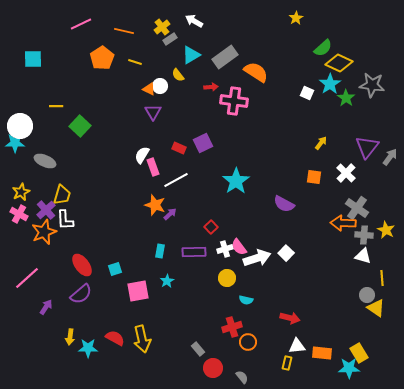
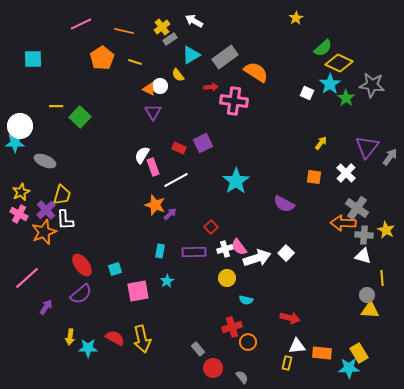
green square at (80, 126): moved 9 px up
yellow triangle at (376, 308): moved 6 px left, 2 px down; rotated 30 degrees counterclockwise
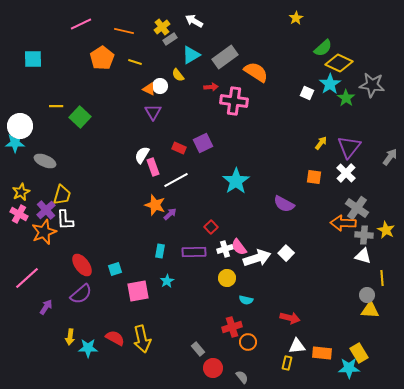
purple triangle at (367, 147): moved 18 px left
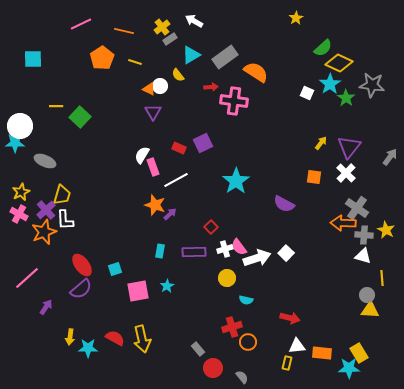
cyan star at (167, 281): moved 5 px down
purple semicircle at (81, 294): moved 5 px up
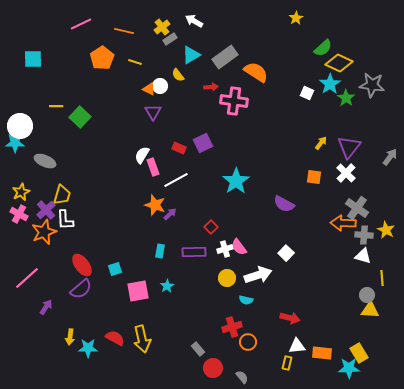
white arrow at (257, 258): moved 1 px right, 17 px down
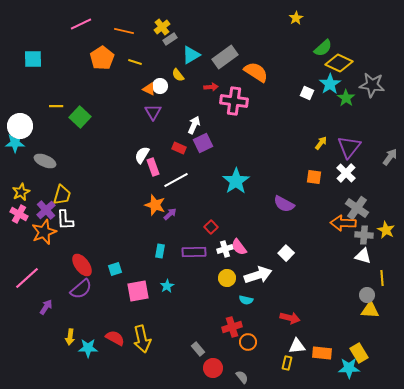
white arrow at (194, 21): moved 104 px down; rotated 84 degrees clockwise
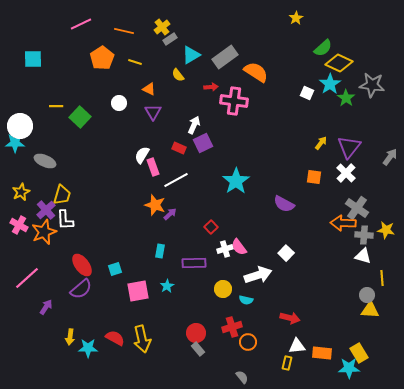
white circle at (160, 86): moved 41 px left, 17 px down
pink cross at (19, 214): moved 11 px down
yellow star at (386, 230): rotated 18 degrees counterclockwise
purple rectangle at (194, 252): moved 11 px down
yellow circle at (227, 278): moved 4 px left, 11 px down
red circle at (213, 368): moved 17 px left, 35 px up
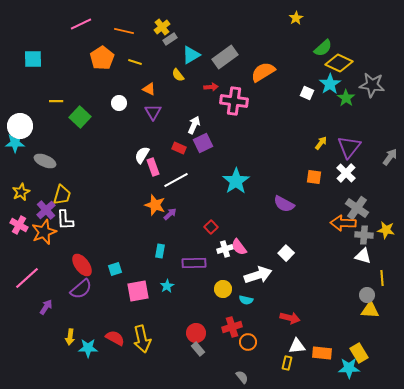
orange semicircle at (256, 72): moved 7 px right; rotated 65 degrees counterclockwise
yellow line at (56, 106): moved 5 px up
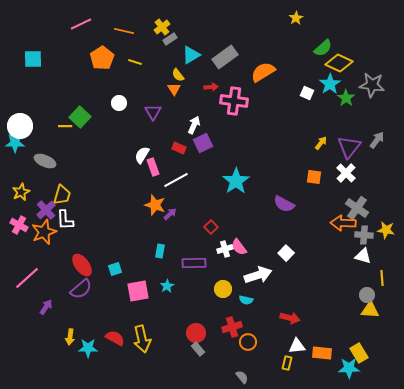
orange triangle at (149, 89): moved 25 px right; rotated 32 degrees clockwise
yellow line at (56, 101): moved 9 px right, 25 px down
gray arrow at (390, 157): moved 13 px left, 17 px up
